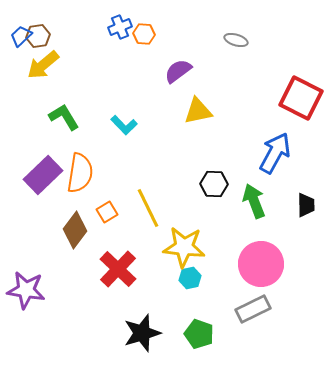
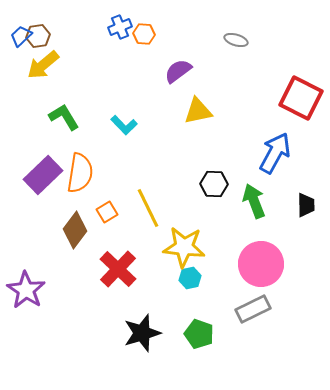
purple star: rotated 24 degrees clockwise
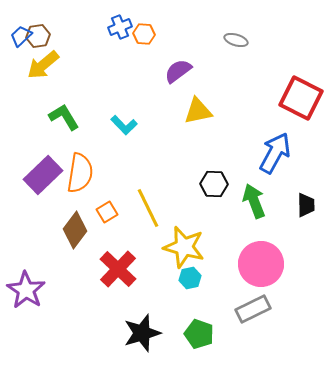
yellow star: rotated 9 degrees clockwise
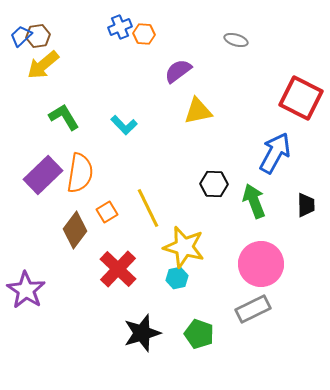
cyan hexagon: moved 13 px left
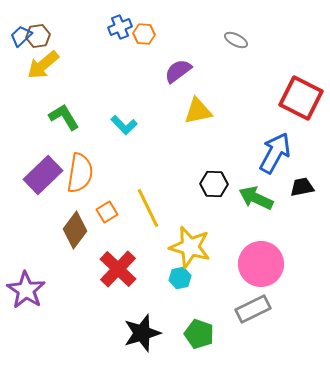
gray ellipse: rotated 10 degrees clockwise
green arrow: moved 2 px right, 3 px up; rotated 44 degrees counterclockwise
black trapezoid: moved 4 px left, 18 px up; rotated 100 degrees counterclockwise
yellow star: moved 6 px right
cyan hexagon: moved 3 px right
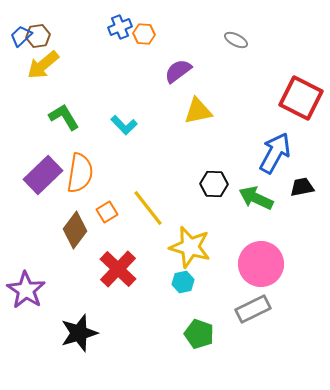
yellow line: rotated 12 degrees counterclockwise
cyan hexagon: moved 3 px right, 4 px down
black star: moved 63 px left
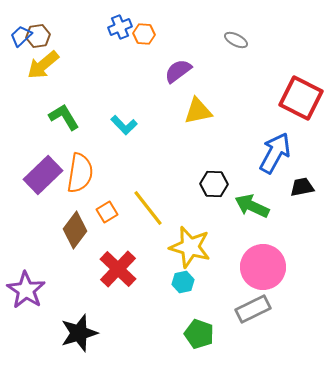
green arrow: moved 4 px left, 8 px down
pink circle: moved 2 px right, 3 px down
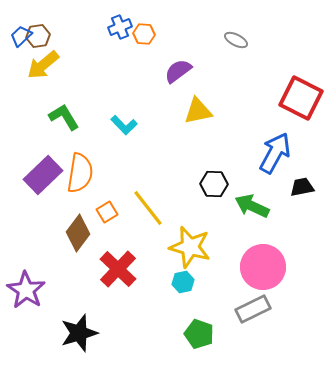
brown diamond: moved 3 px right, 3 px down
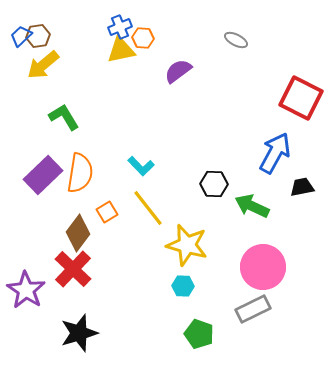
orange hexagon: moved 1 px left, 4 px down
yellow triangle: moved 77 px left, 61 px up
cyan L-shape: moved 17 px right, 41 px down
yellow star: moved 3 px left, 2 px up
red cross: moved 45 px left
cyan hexagon: moved 4 px down; rotated 15 degrees clockwise
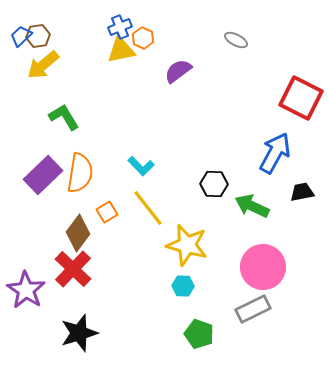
orange hexagon: rotated 20 degrees clockwise
black trapezoid: moved 5 px down
